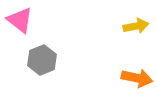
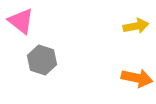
pink triangle: moved 1 px right, 1 px down
gray hexagon: rotated 20 degrees counterclockwise
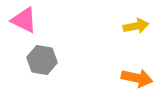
pink triangle: moved 3 px right, 1 px up; rotated 12 degrees counterclockwise
gray hexagon: rotated 8 degrees counterclockwise
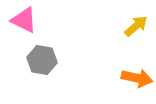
yellow arrow: rotated 30 degrees counterclockwise
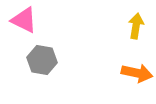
yellow arrow: rotated 40 degrees counterclockwise
orange arrow: moved 5 px up
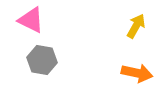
pink triangle: moved 7 px right
yellow arrow: rotated 20 degrees clockwise
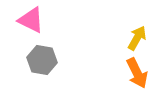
yellow arrow: moved 1 px right, 12 px down
orange arrow: rotated 52 degrees clockwise
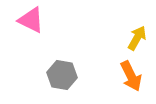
gray hexagon: moved 20 px right, 15 px down
orange arrow: moved 6 px left, 3 px down
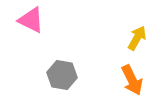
orange arrow: moved 1 px right, 4 px down
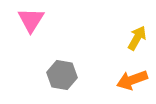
pink triangle: rotated 36 degrees clockwise
orange arrow: rotated 96 degrees clockwise
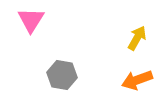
orange arrow: moved 5 px right
